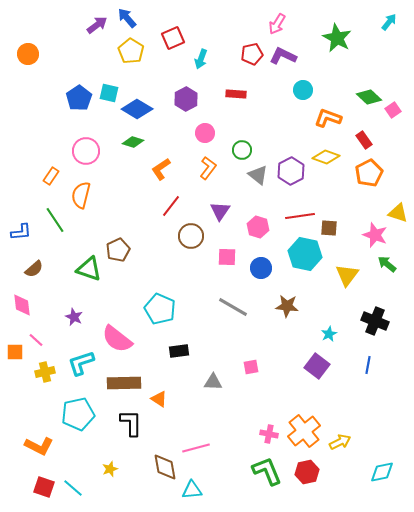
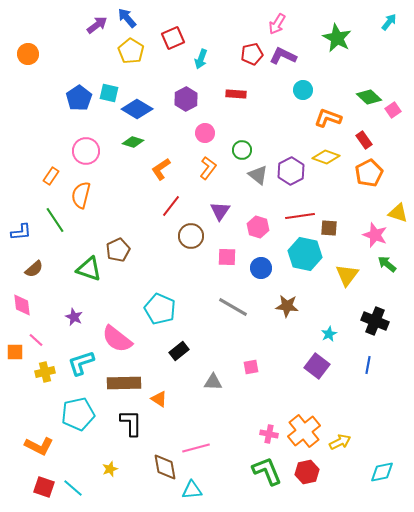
black rectangle at (179, 351): rotated 30 degrees counterclockwise
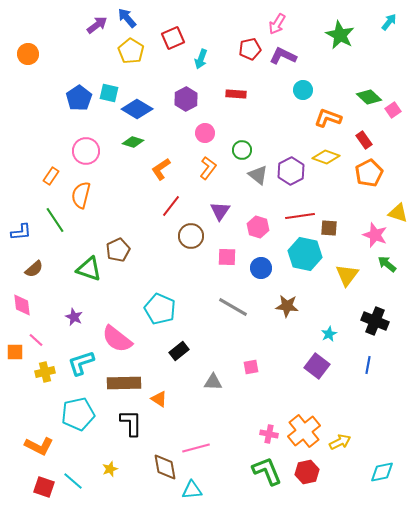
green star at (337, 38): moved 3 px right, 3 px up
red pentagon at (252, 54): moved 2 px left, 5 px up
cyan line at (73, 488): moved 7 px up
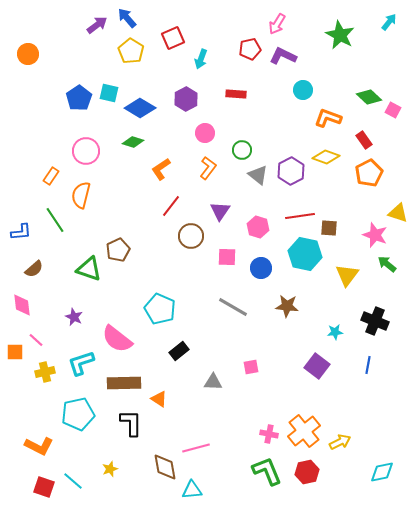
blue diamond at (137, 109): moved 3 px right, 1 px up
pink square at (393, 110): rotated 28 degrees counterclockwise
cyan star at (329, 334): moved 6 px right, 2 px up; rotated 21 degrees clockwise
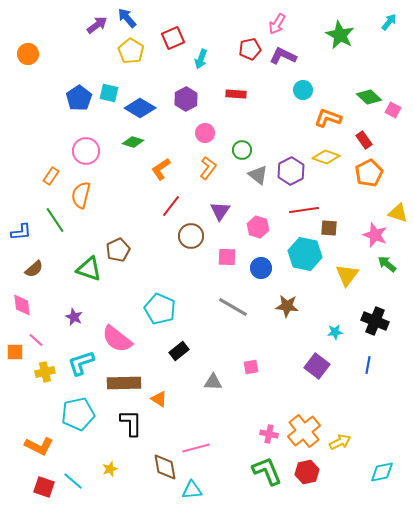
red line at (300, 216): moved 4 px right, 6 px up
